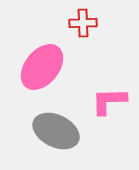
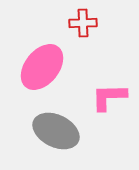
pink L-shape: moved 4 px up
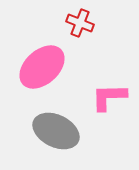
red cross: moved 3 px left; rotated 24 degrees clockwise
pink ellipse: rotated 9 degrees clockwise
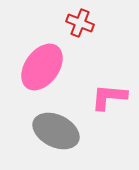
pink ellipse: rotated 12 degrees counterclockwise
pink L-shape: rotated 6 degrees clockwise
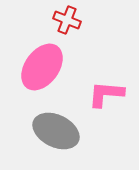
red cross: moved 13 px left, 3 px up
pink L-shape: moved 3 px left, 3 px up
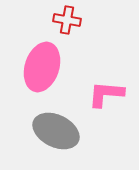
red cross: rotated 12 degrees counterclockwise
pink ellipse: rotated 18 degrees counterclockwise
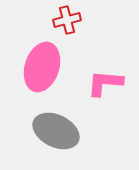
red cross: rotated 24 degrees counterclockwise
pink L-shape: moved 1 px left, 11 px up
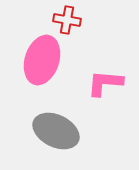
red cross: rotated 24 degrees clockwise
pink ellipse: moved 7 px up
